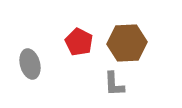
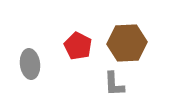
red pentagon: moved 1 px left, 4 px down
gray ellipse: rotated 8 degrees clockwise
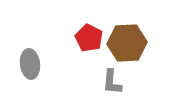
red pentagon: moved 11 px right, 8 px up
gray L-shape: moved 2 px left, 2 px up; rotated 8 degrees clockwise
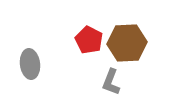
red pentagon: moved 2 px down
gray L-shape: moved 1 px left; rotated 16 degrees clockwise
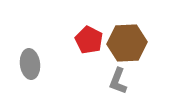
gray L-shape: moved 7 px right, 1 px up
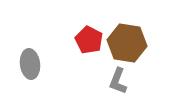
brown hexagon: rotated 12 degrees clockwise
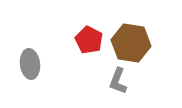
brown hexagon: moved 4 px right
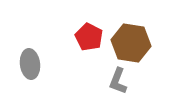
red pentagon: moved 3 px up
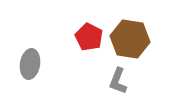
brown hexagon: moved 1 px left, 4 px up
gray ellipse: rotated 16 degrees clockwise
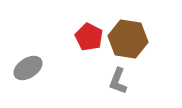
brown hexagon: moved 2 px left
gray ellipse: moved 2 px left, 4 px down; rotated 48 degrees clockwise
